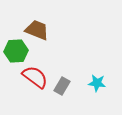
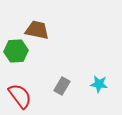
brown trapezoid: rotated 10 degrees counterclockwise
red semicircle: moved 15 px left, 19 px down; rotated 16 degrees clockwise
cyan star: moved 2 px right, 1 px down
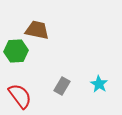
cyan star: rotated 24 degrees clockwise
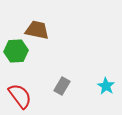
cyan star: moved 7 px right, 2 px down
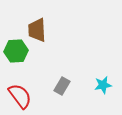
brown trapezoid: rotated 105 degrees counterclockwise
cyan star: moved 3 px left, 1 px up; rotated 30 degrees clockwise
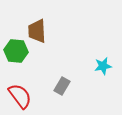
brown trapezoid: moved 1 px down
green hexagon: rotated 10 degrees clockwise
cyan star: moved 19 px up
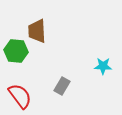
cyan star: rotated 12 degrees clockwise
